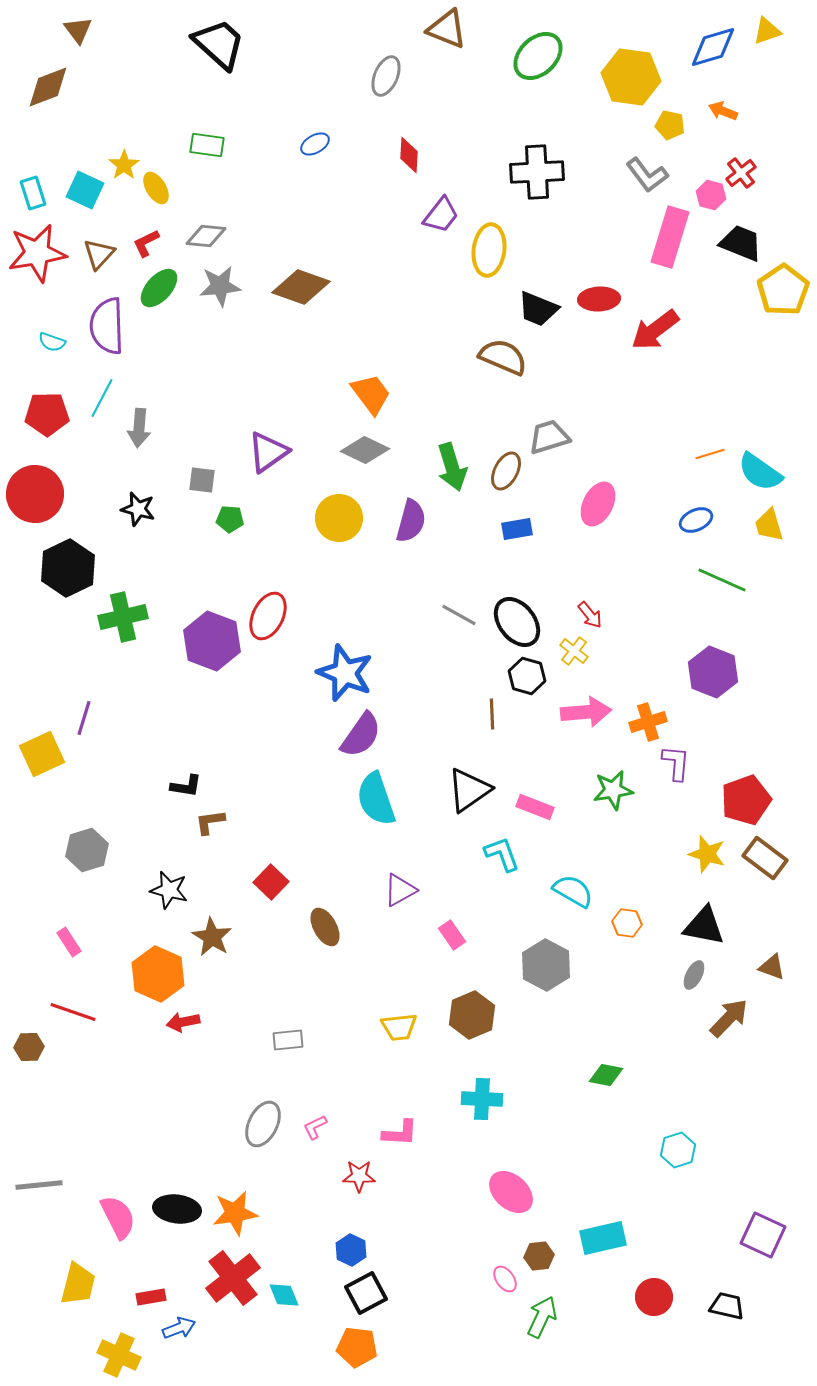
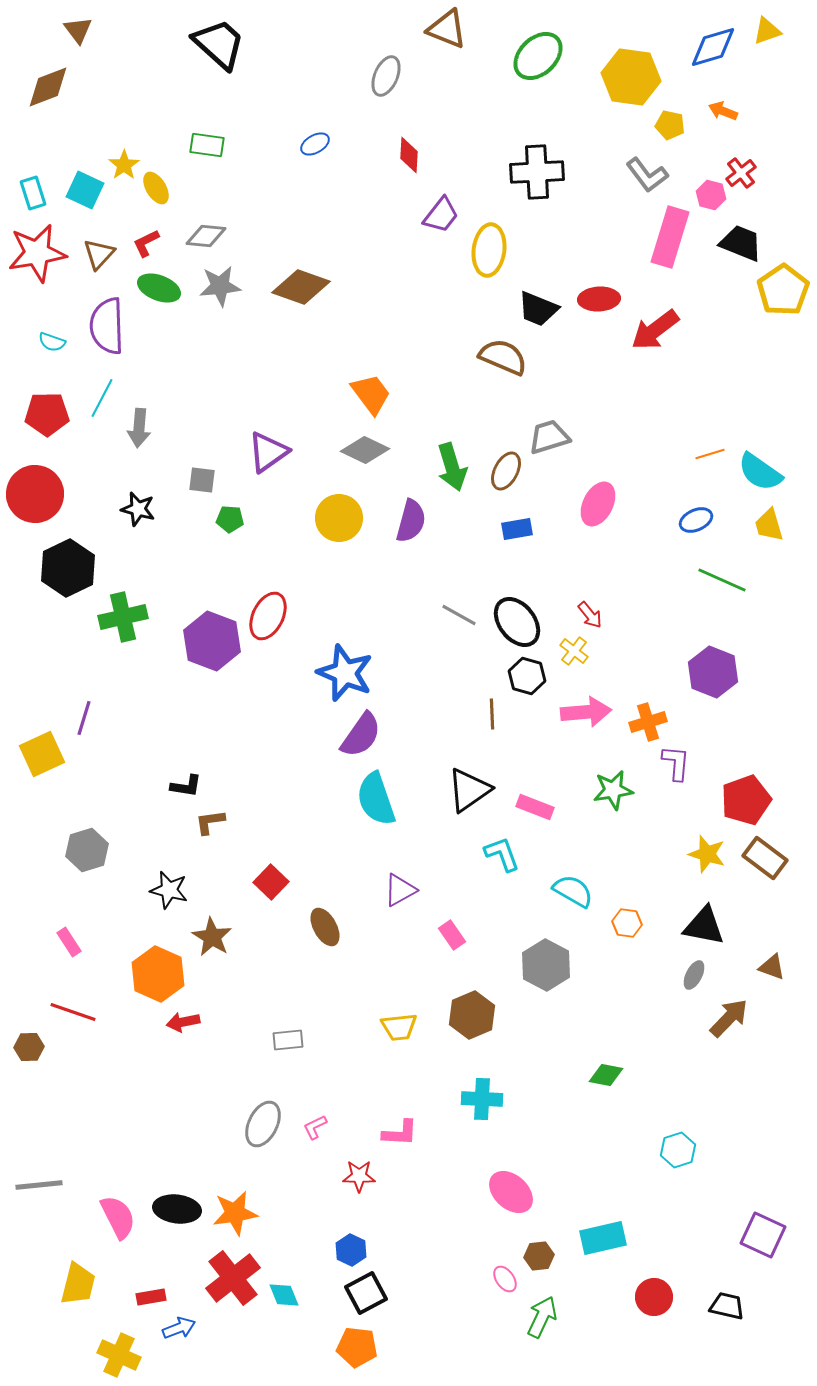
green ellipse at (159, 288): rotated 69 degrees clockwise
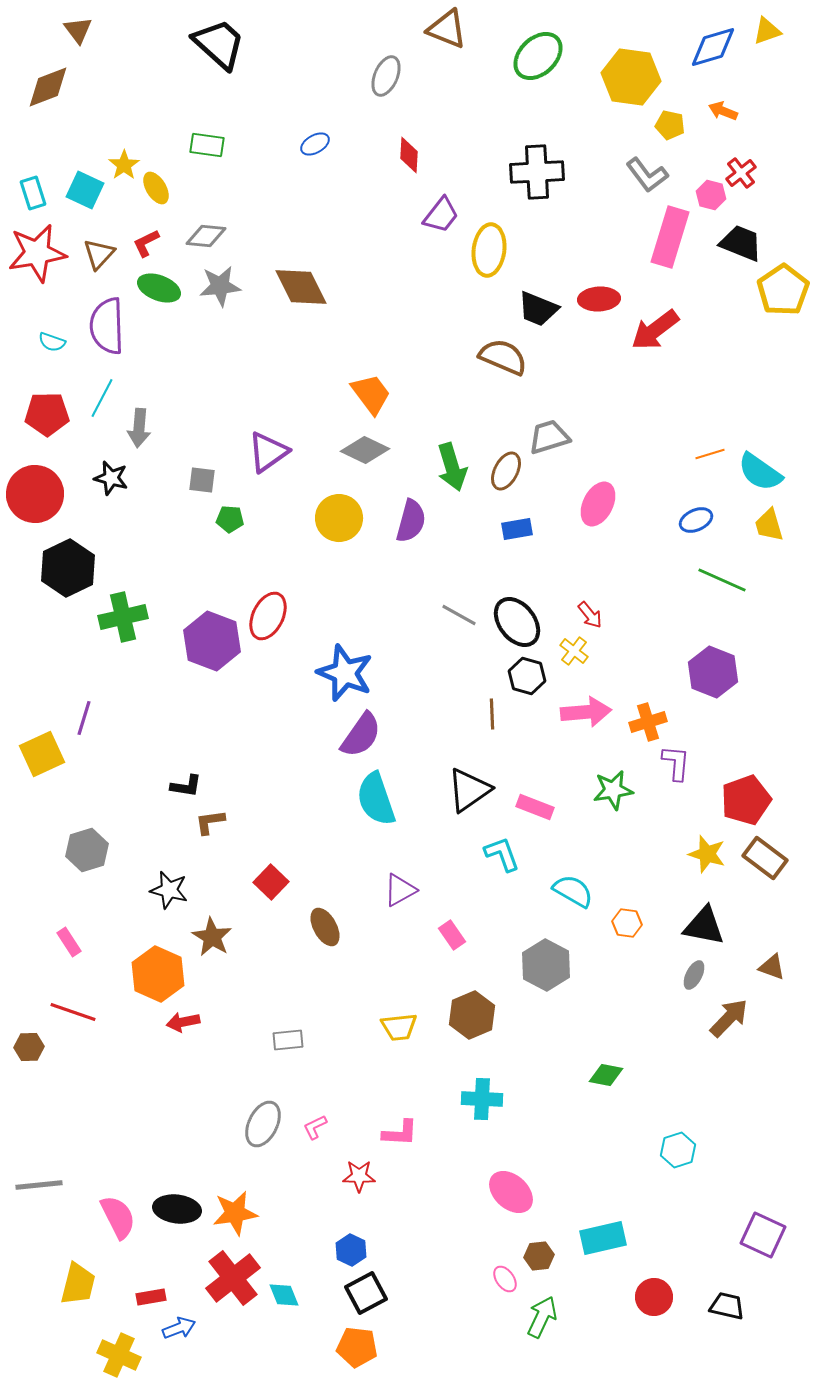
brown diamond at (301, 287): rotated 44 degrees clockwise
black star at (138, 509): moved 27 px left, 31 px up
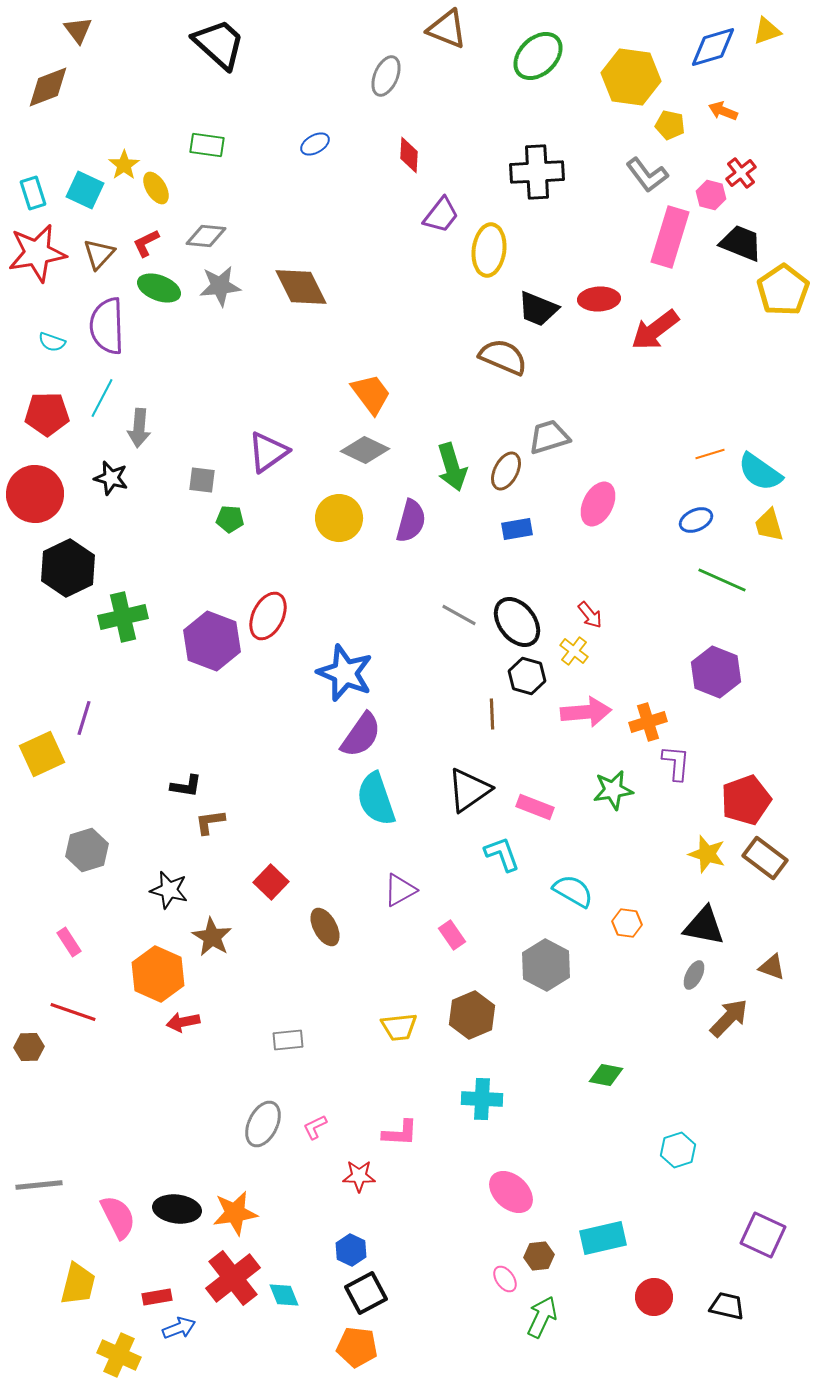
purple hexagon at (713, 672): moved 3 px right
red rectangle at (151, 1297): moved 6 px right
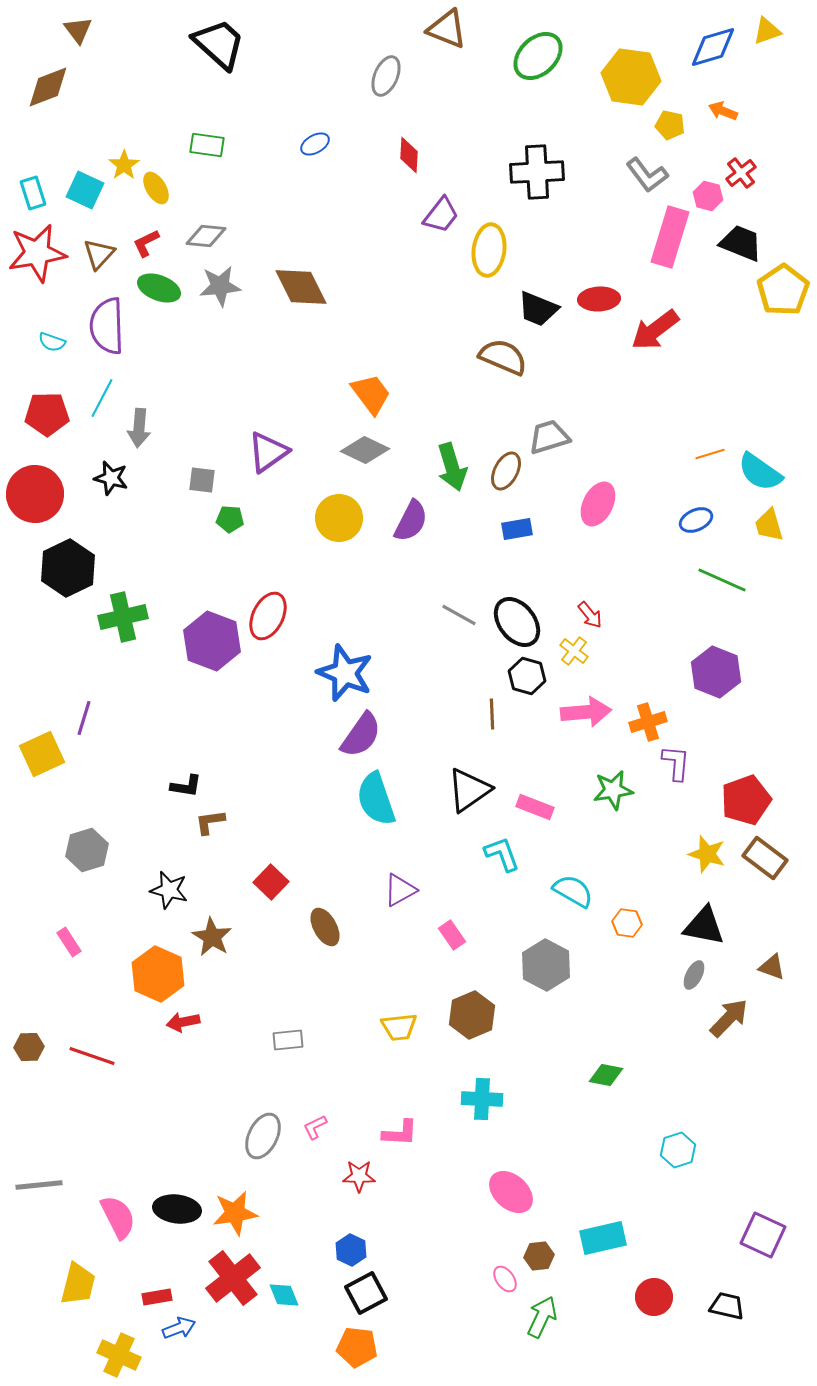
pink hexagon at (711, 195): moved 3 px left, 1 px down
purple semicircle at (411, 521): rotated 12 degrees clockwise
red line at (73, 1012): moved 19 px right, 44 px down
gray ellipse at (263, 1124): moved 12 px down
